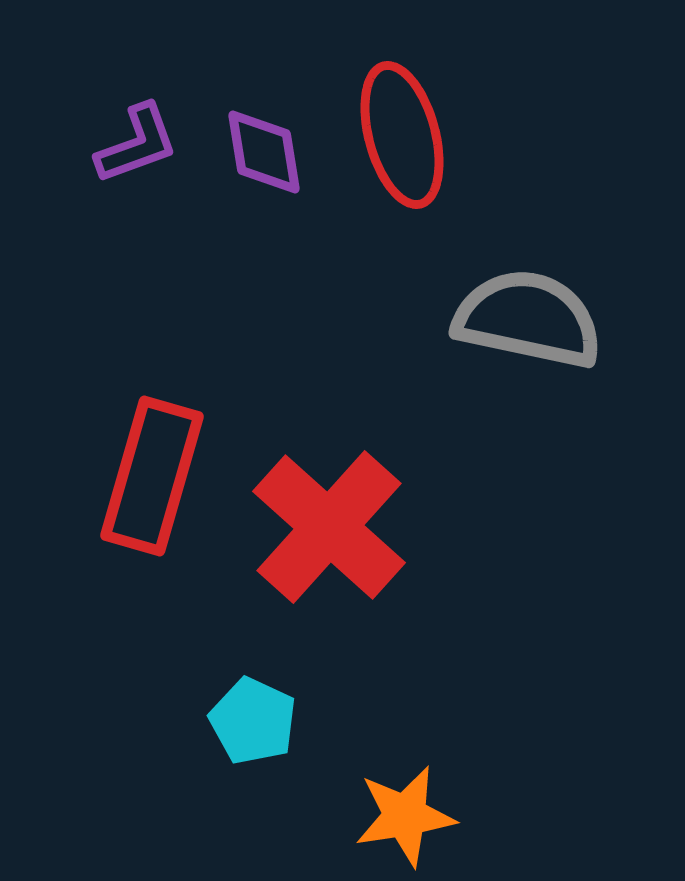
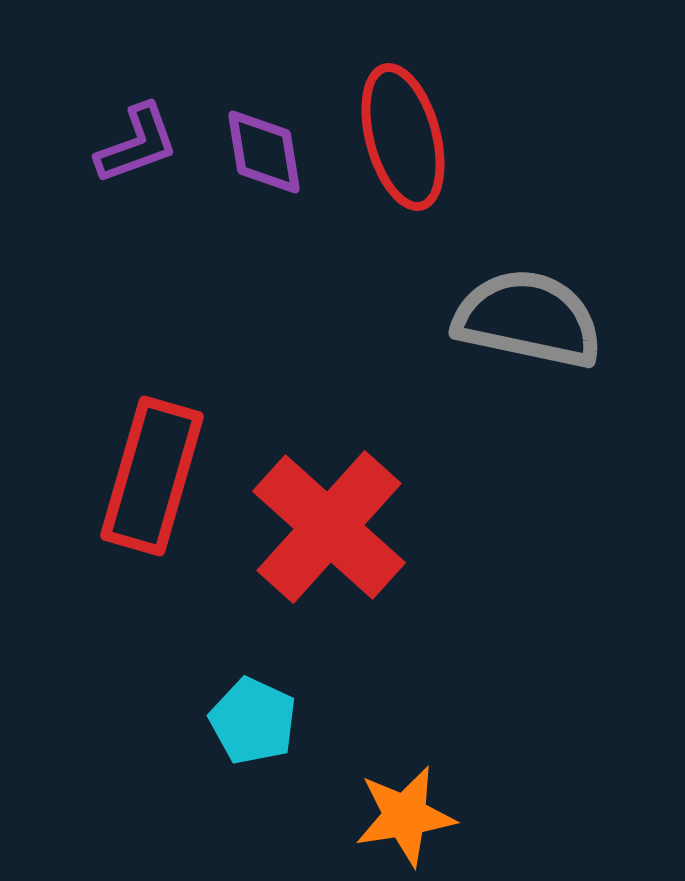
red ellipse: moved 1 px right, 2 px down
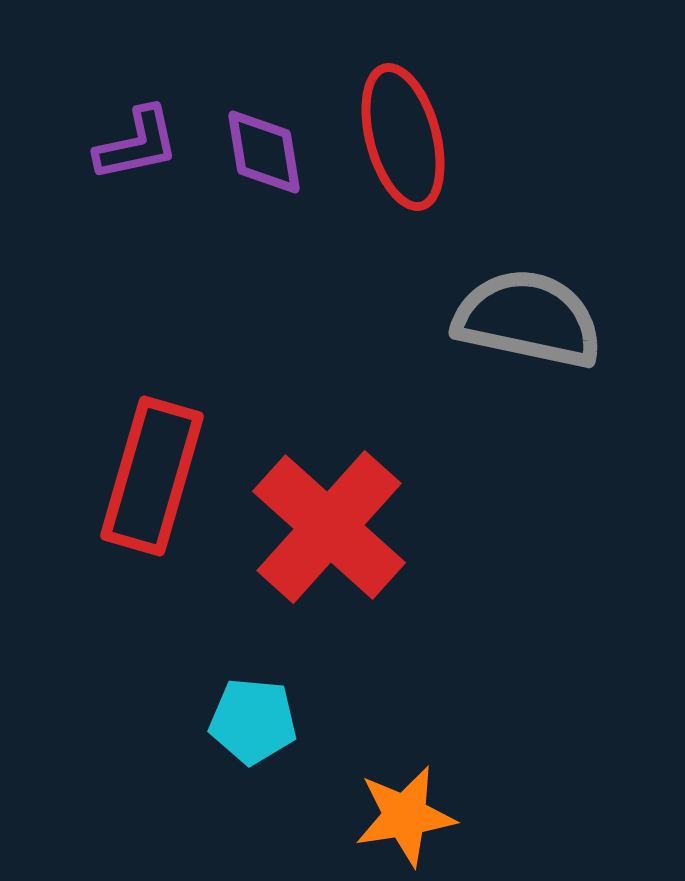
purple L-shape: rotated 8 degrees clockwise
cyan pentagon: rotated 20 degrees counterclockwise
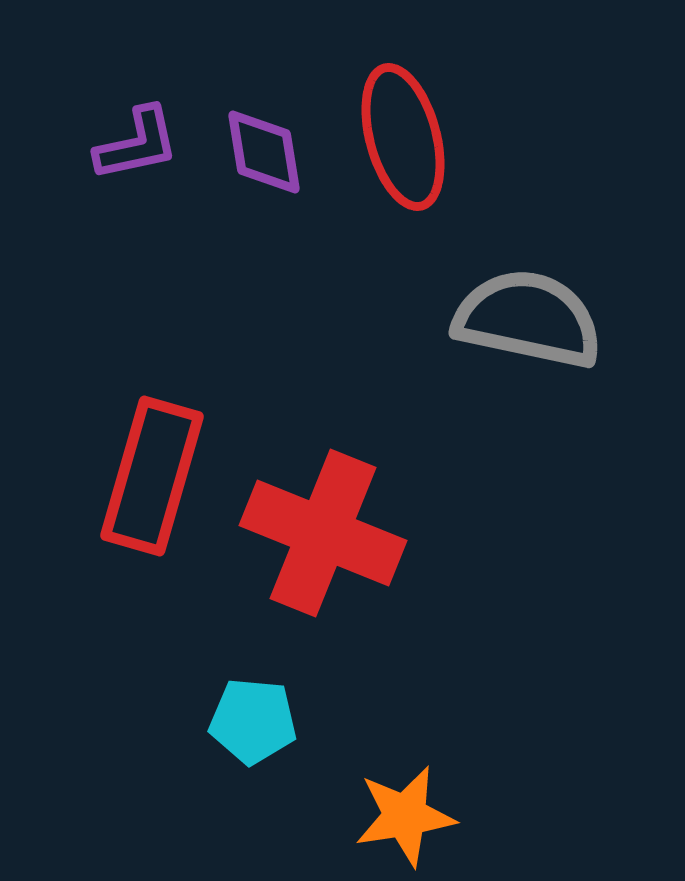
red cross: moved 6 px left, 6 px down; rotated 20 degrees counterclockwise
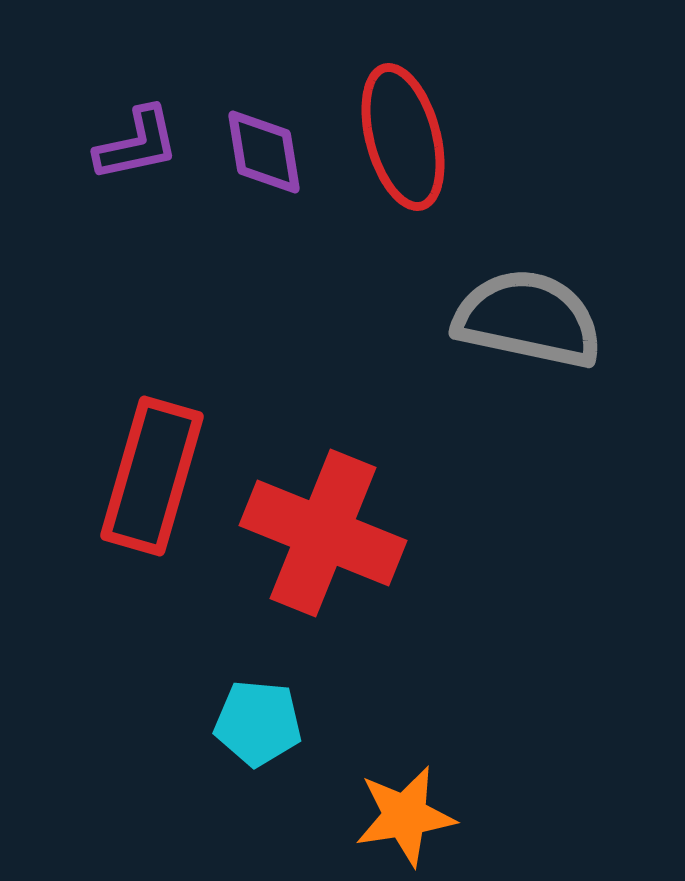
cyan pentagon: moved 5 px right, 2 px down
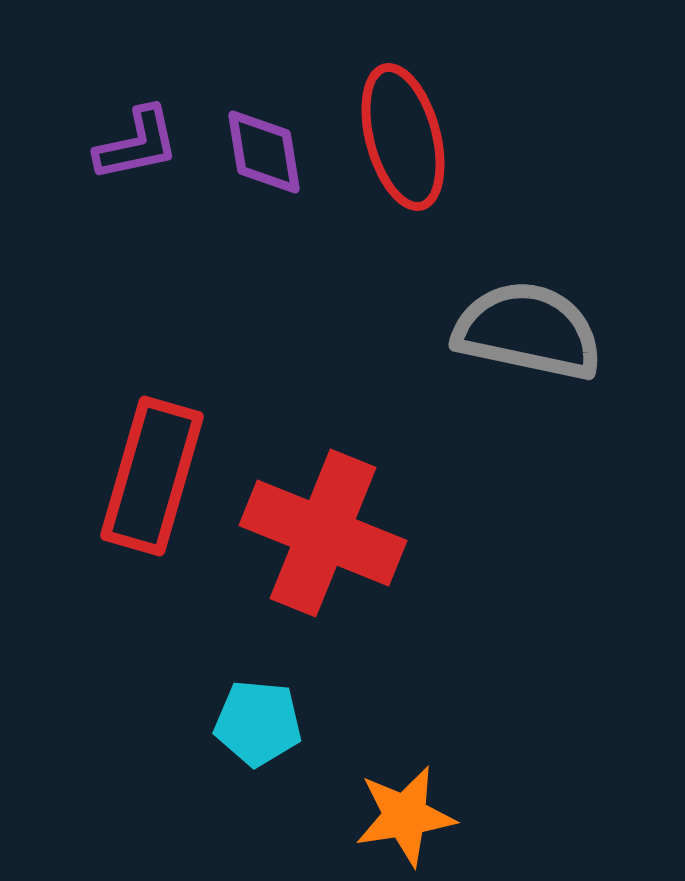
gray semicircle: moved 12 px down
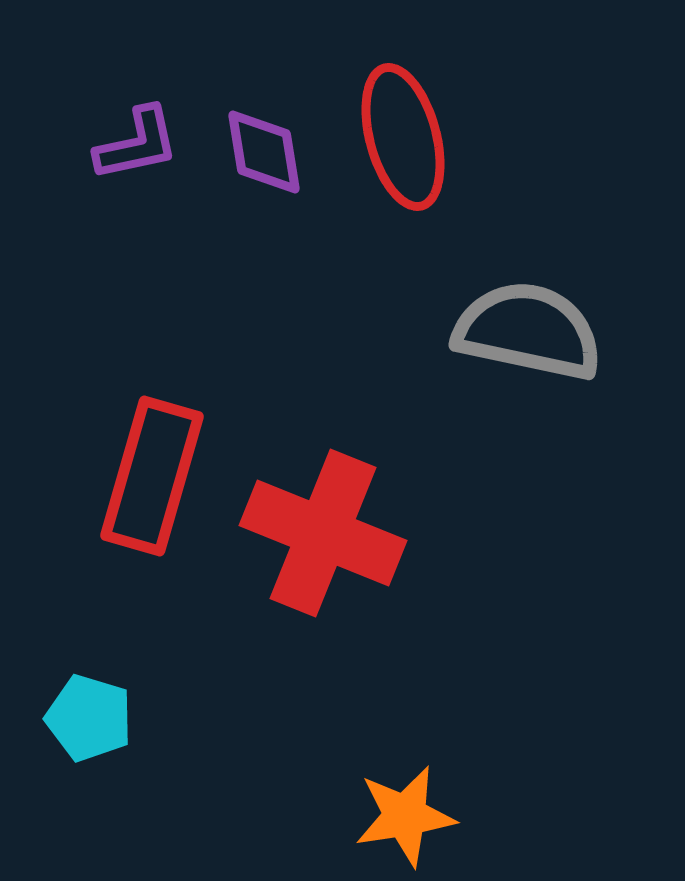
cyan pentagon: moved 169 px left, 5 px up; rotated 12 degrees clockwise
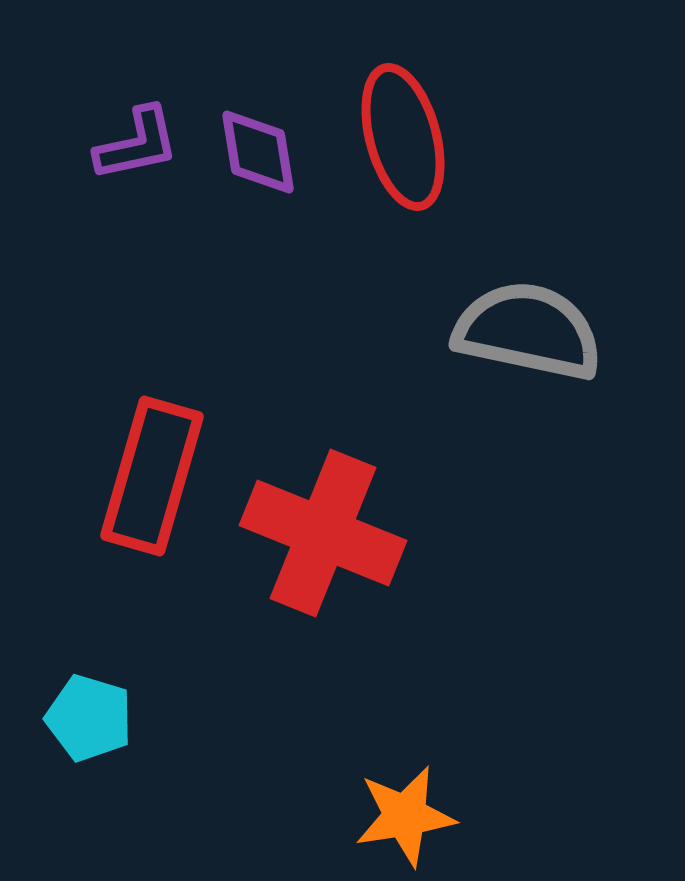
purple diamond: moved 6 px left
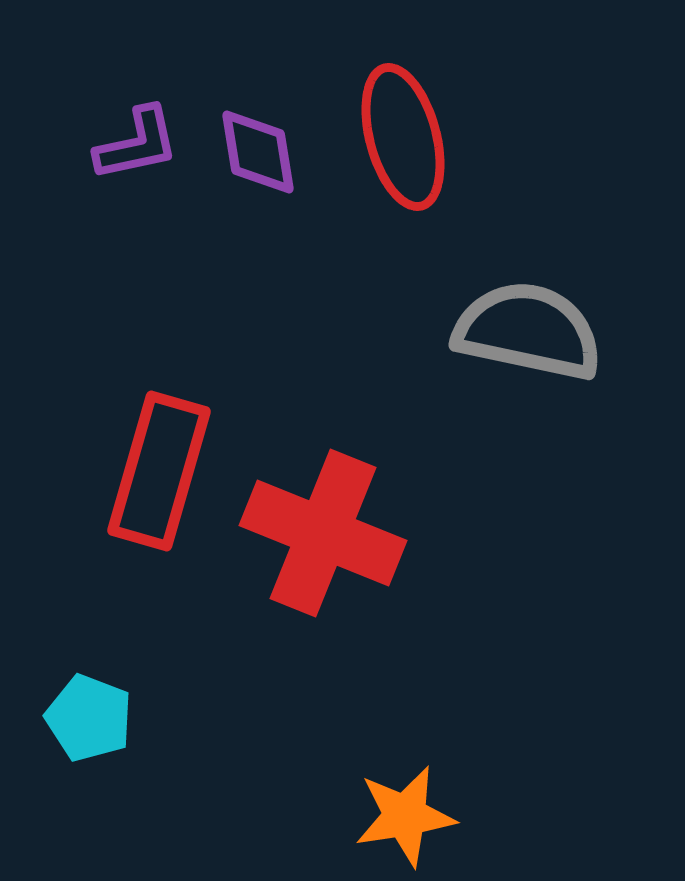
red rectangle: moved 7 px right, 5 px up
cyan pentagon: rotated 4 degrees clockwise
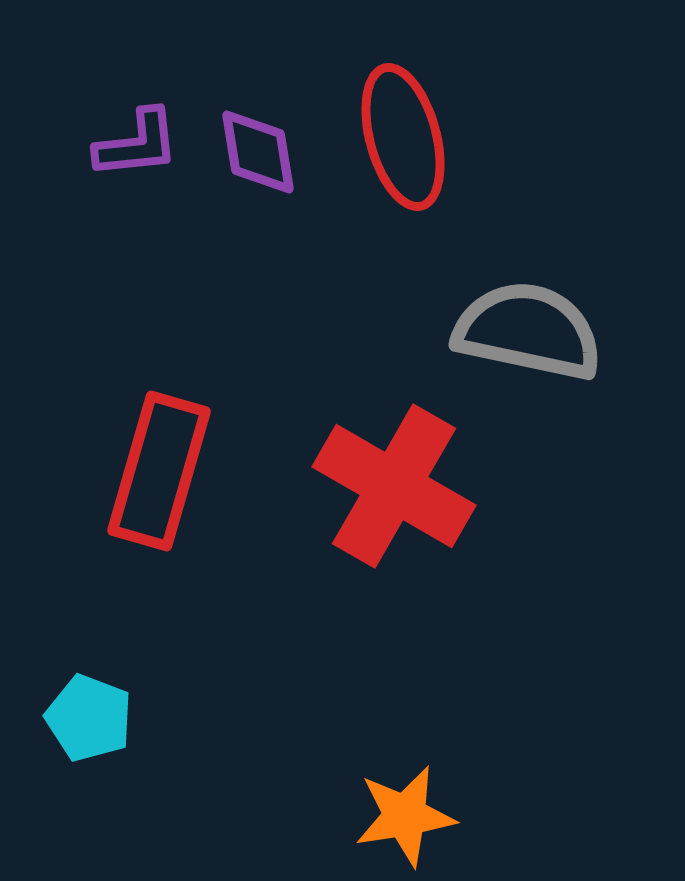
purple L-shape: rotated 6 degrees clockwise
red cross: moved 71 px right, 47 px up; rotated 8 degrees clockwise
